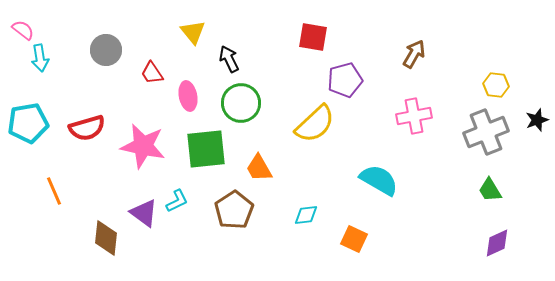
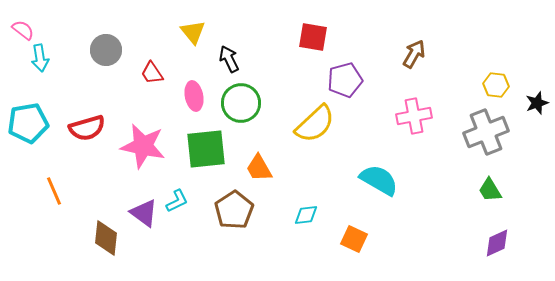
pink ellipse: moved 6 px right
black star: moved 17 px up
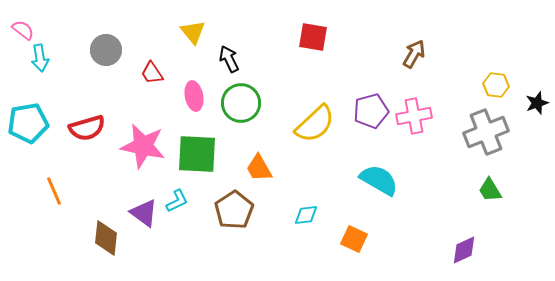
purple pentagon: moved 26 px right, 31 px down
green square: moved 9 px left, 5 px down; rotated 9 degrees clockwise
purple diamond: moved 33 px left, 7 px down
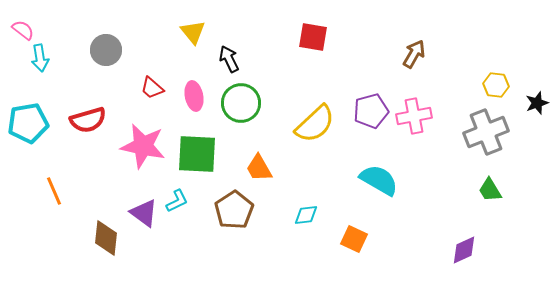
red trapezoid: moved 15 px down; rotated 15 degrees counterclockwise
red semicircle: moved 1 px right, 8 px up
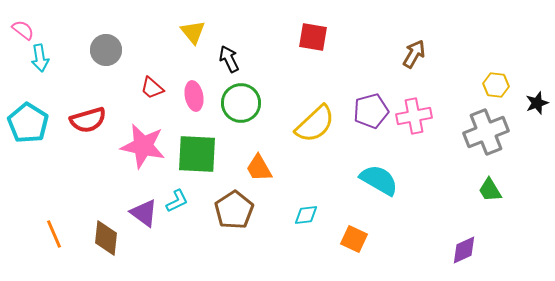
cyan pentagon: rotated 30 degrees counterclockwise
orange line: moved 43 px down
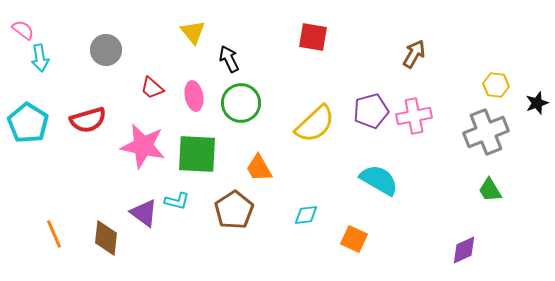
cyan L-shape: rotated 40 degrees clockwise
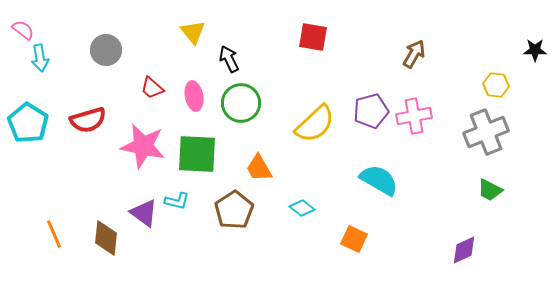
black star: moved 2 px left, 53 px up; rotated 20 degrees clockwise
green trapezoid: rotated 32 degrees counterclockwise
cyan diamond: moved 4 px left, 7 px up; rotated 45 degrees clockwise
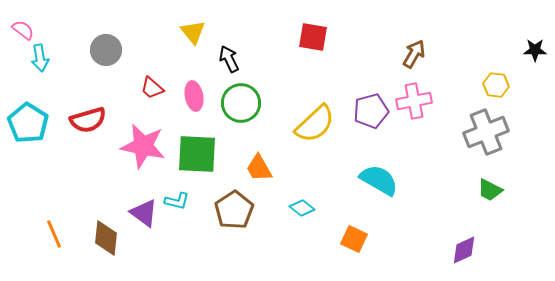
pink cross: moved 15 px up
